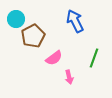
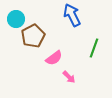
blue arrow: moved 3 px left, 6 px up
green line: moved 10 px up
pink arrow: rotated 32 degrees counterclockwise
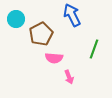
brown pentagon: moved 8 px right, 2 px up
green line: moved 1 px down
pink semicircle: rotated 42 degrees clockwise
pink arrow: rotated 24 degrees clockwise
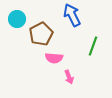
cyan circle: moved 1 px right
green line: moved 1 px left, 3 px up
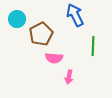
blue arrow: moved 3 px right
green line: rotated 18 degrees counterclockwise
pink arrow: rotated 32 degrees clockwise
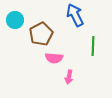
cyan circle: moved 2 px left, 1 px down
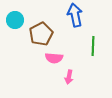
blue arrow: rotated 15 degrees clockwise
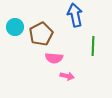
cyan circle: moved 7 px down
pink arrow: moved 2 px left, 1 px up; rotated 88 degrees counterclockwise
